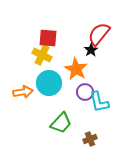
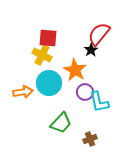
orange star: moved 1 px left, 1 px down
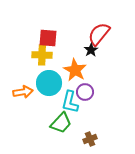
yellow cross: rotated 24 degrees counterclockwise
cyan L-shape: moved 29 px left; rotated 25 degrees clockwise
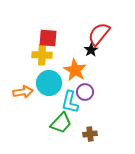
brown cross: moved 5 px up; rotated 16 degrees clockwise
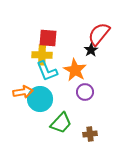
cyan circle: moved 9 px left, 16 px down
cyan L-shape: moved 23 px left, 31 px up; rotated 35 degrees counterclockwise
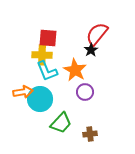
red semicircle: moved 2 px left
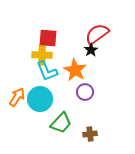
red semicircle: rotated 15 degrees clockwise
orange arrow: moved 6 px left, 5 px down; rotated 48 degrees counterclockwise
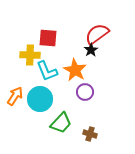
yellow cross: moved 12 px left
orange arrow: moved 2 px left, 1 px up
brown cross: rotated 24 degrees clockwise
